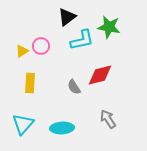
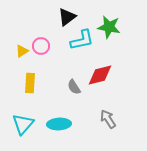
cyan ellipse: moved 3 px left, 4 px up
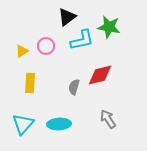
pink circle: moved 5 px right
gray semicircle: rotated 49 degrees clockwise
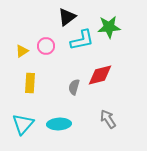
green star: rotated 15 degrees counterclockwise
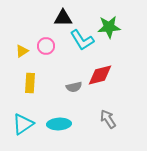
black triangle: moved 4 px left, 1 px down; rotated 36 degrees clockwise
cyan L-shape: rotated 70 degrees clockwise
gray semicircle: rotated 119 degrees counterclockwise
cyan triangle: rotated 15 degrees clockwise
